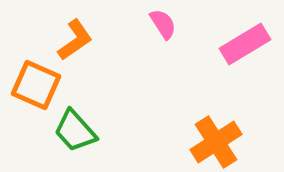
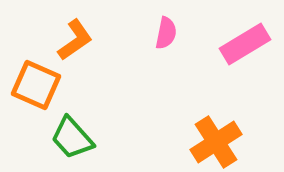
pink semicircle: moved 3 px right, 9 px down; rotated 44 degrees clockwise
green trapezoid: moved 3 px left, 7 px down
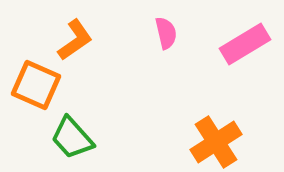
pink semicircle: rotated 24 degrees counterclockwise
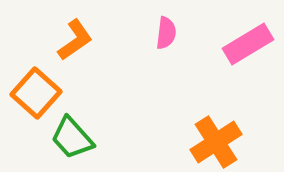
pink semicircle: rotated 20 degrees clockwise
pink rectangle: moved 3 px right
orange square: moved 8 px down; rotated 18 degrees clockwise
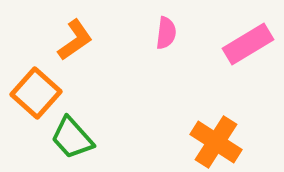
orange cross: rotated 24 degrees counterclockwise
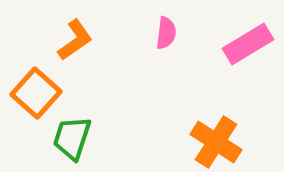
green trapezoid: rotated 60 degrees clockwise
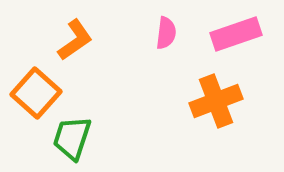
pink rectangle: moved 12 px left, 10 px up; rotated 12 degrees clockwise
orange cross: moved 41 px up; rotated 36 degrees clockwise
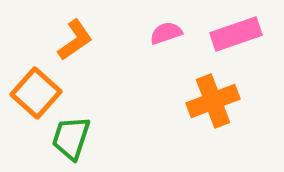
pink semicircle: rotated 116 degrees counterclockwise
orange cross: moved 3 px left
green trapezoid: moved 1 px left
